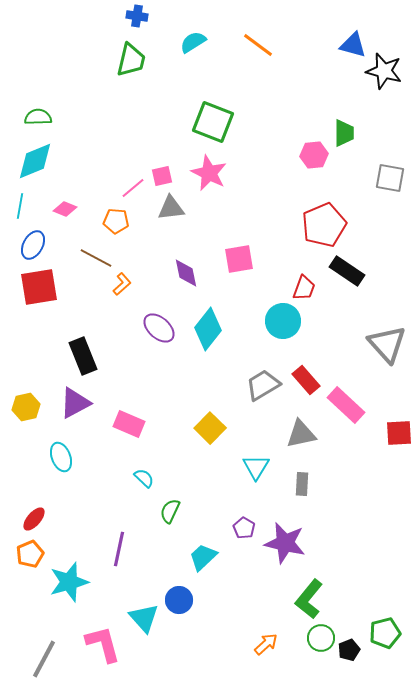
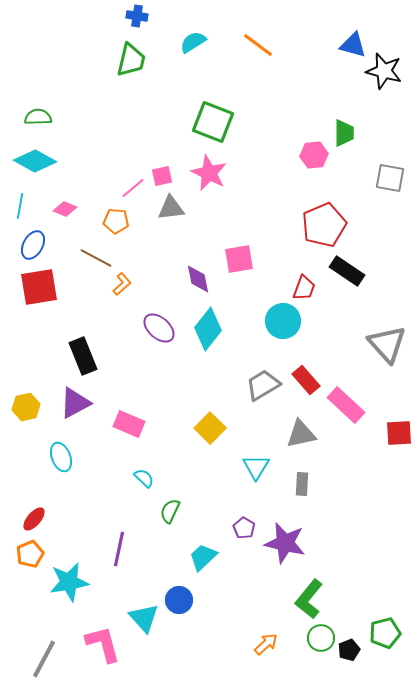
cyan diamond at (35, 161): rotated 51 degrees clockwise
purple diamond at (186, 273): moved 12 px right, 6 px down
cyan star at (69, 582): rotated 6 degrees clockwise
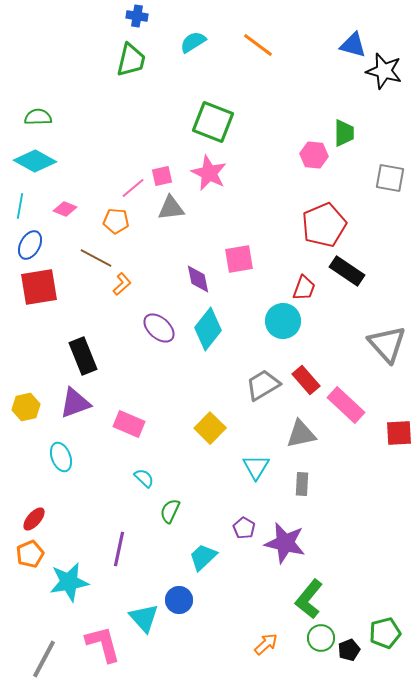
pink hexagon at (314, 155): rotated 12 degrees clockwise
blue ellipse at (33, 245): moved 3 px left
purple triangle at (75, 403): rotated 8 degrees clockwise
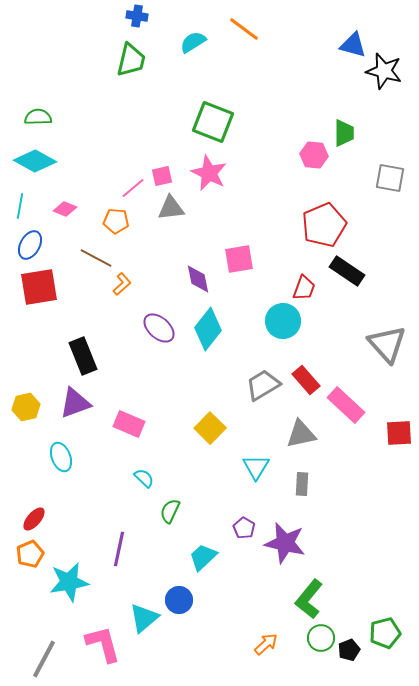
orange line at (258, 45): moved 14 px left, 16 px up
cyan triangle at (144, 618): rotated 32 degrees clockwise
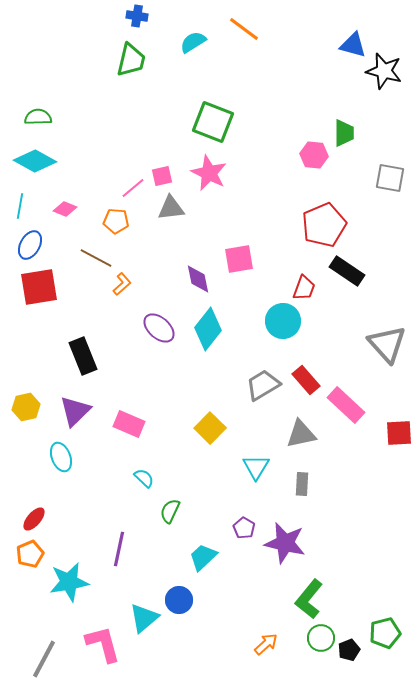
purple triangle at (75, 403): moved 8 px down; rotated 24 degrees counterclockwise
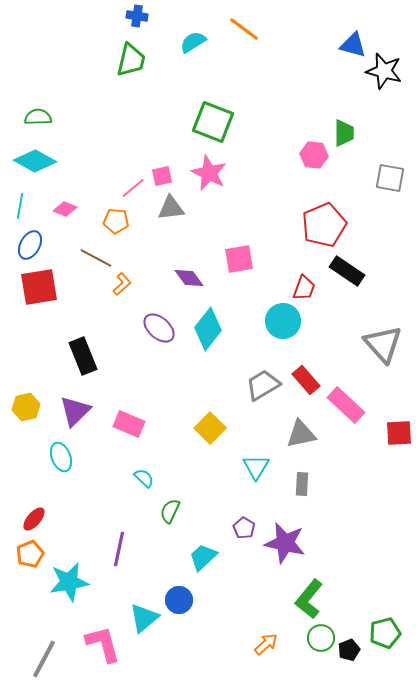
purple diamond at (198, 279): moved 9 px left, 1 px up; rotated 24 degrees counterclockwise
gray triangle at (387, 344): moved 4 px left
